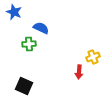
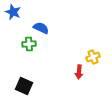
blue star: moved 1 px left
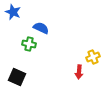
green cross: rotated 16 degrees clockwise
black square: moved 7 px left, 9 px up
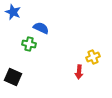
black square: moved 4 px left
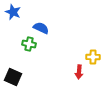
yellow cross: rotated 24 degrees clockwise
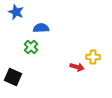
blue star: moved 3 px right
blue semicircle: rotated 28 degrees counterclockwise
green cross: moved 2 px right, 3 px down; rotated 32 degrees clockwise
red arrow: moved 2 px left, 5 px up; rotated 80 degrees counterclockwise
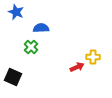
red arrow: rotated 40 degrees counterclockwise
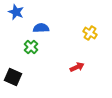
yellow cross: moved 3 px left, 24 px up; rotated 32 degrees clockwise
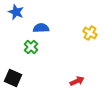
red arrow: moved 14 px down
black square: moved 1 px down
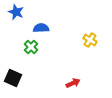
yellow cross: moved 7 px down
red arrow: moved 4 px left, 2 px down
